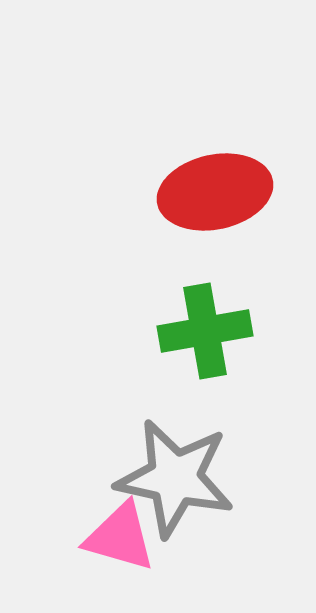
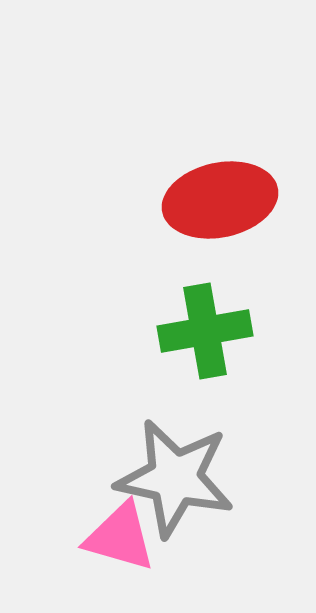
red ellipse: moved 5 px right, 8 px down
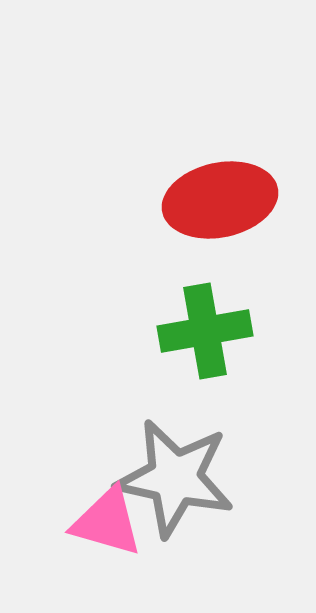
pink triangle: moved 13 px left, 15 px up
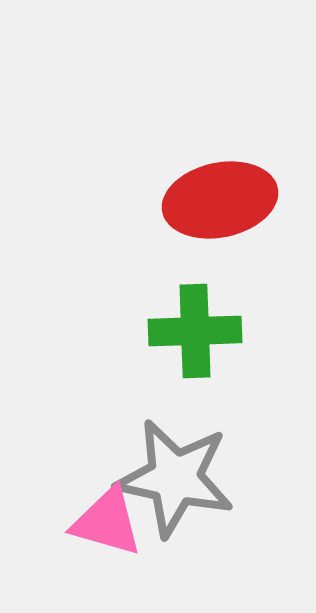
green cross: moved 10 px left; rotated 8 degrees clockwise
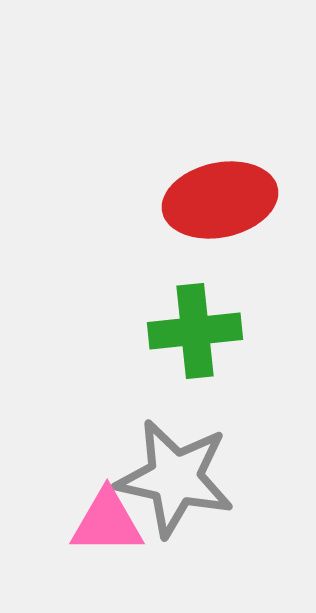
green cross: rotated 4 degrees counterclockwise
pink triangle: rotated 16 degrees counterclockwise
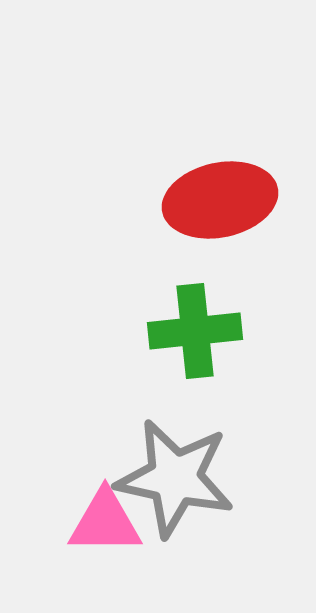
pink triangle: moved 2 px left
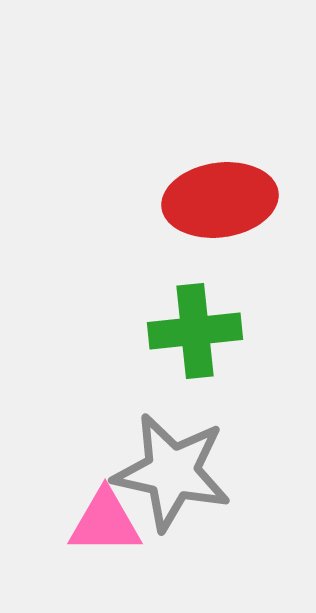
red ellipse: rotated 4 degrees clockwise
gray star: moved 3 px left, 6 px up
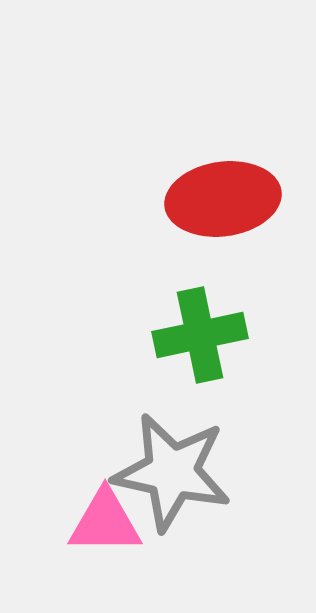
red ellipse: moved 3 px right, 1 px up
green cross: moved 5 px right, 4 px down; rotated 6 degrees counterclockwise
